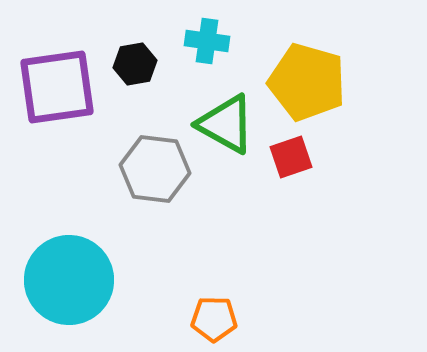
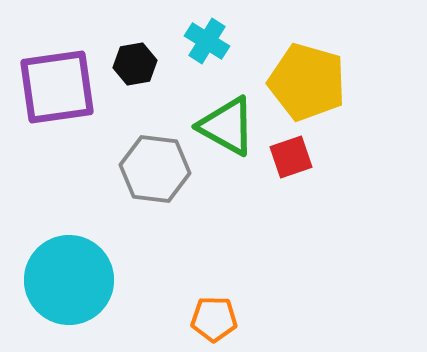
cyan cross: rotated 24 degrees clockwise
green triangle: moved 1 px right, 2 px down
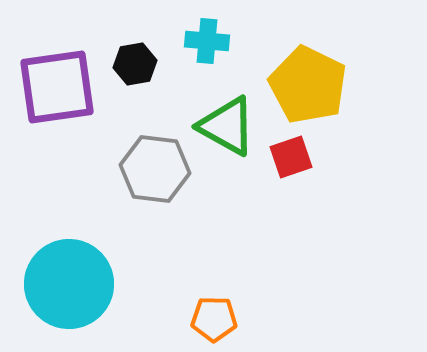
cyan cross: rotated 27 degrees counterclockwise
yellow pentagon: moved 1 px right, 3 px down; rotated 10 degrees clockwise
cyan circle: moved 4 px down
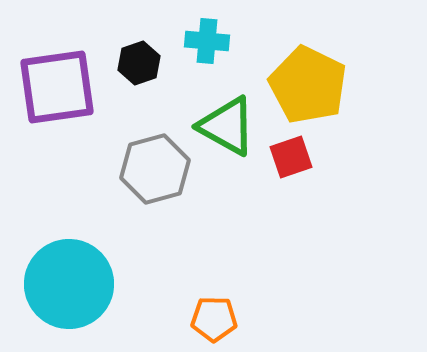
black hexagon: moved 4 px right, 1 px up; rotated 9 degrees counterclockwise
gray hexagon: rotated 22 degrees counterclockwise
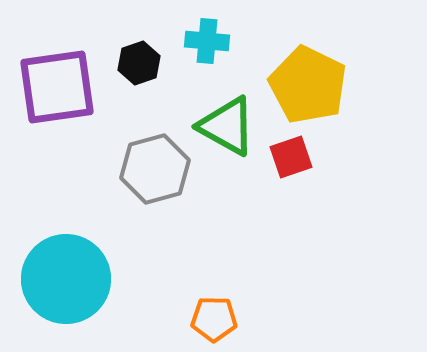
cyan circle: moved 3 px left, 5 px up
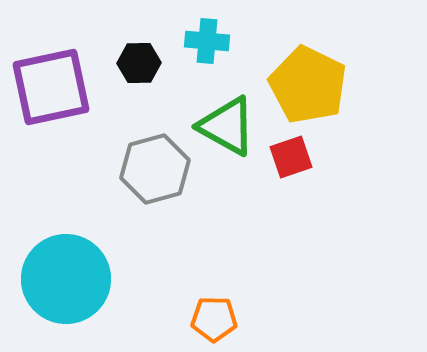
black hexagon: rotated 18 degrees clockwise
purple square: moved 6 px left; rotated 4 degrees counterclockwise
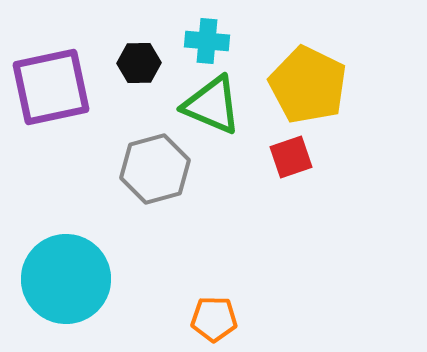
green triangle: moved 15 px left, 21 px up; rotated 6 degrees counterclockwise
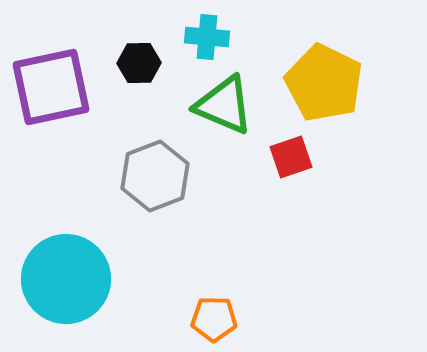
cyan cross: moved 4 px up
yellow pentagon: moved 16 px right, 2 px up
green triangle: moved 12 px right
gray hexagon: moved 7 px down; rotated 6 degrees counterclockwise
